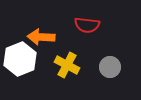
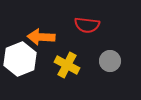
gray circle: moved 6 px up
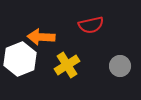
red semicircle: moved 4 px right; rotated 20 degrees counterclockwise
gray circle: moved 10 px right, 5 px down
yellow cross: rotated 30 degrees clockwise
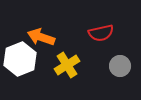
red semicircle: moved 10 px right, 8 px down
orange arrow: rotated 16 degrees clockwise
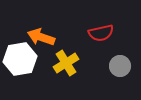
white hexagon: rotated 12 degrees clockwise
yellow cross: moved 1 px left, 2 px up
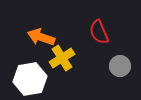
red semicircle: moved 2 px left, 1 px up; rotated 80 degrees clockwise
white hexagon: moved 10 px right, 20 px down
yellow cross: moved 4 px left, 5 px up
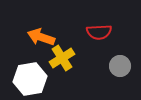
red semicircle: rotated 70 degrees counterclockwise
